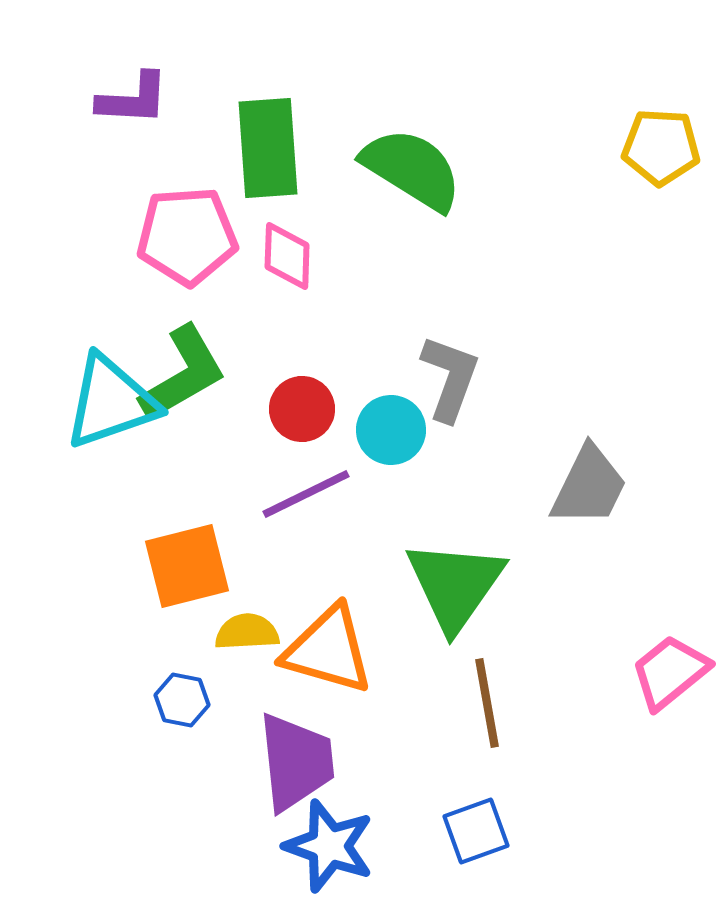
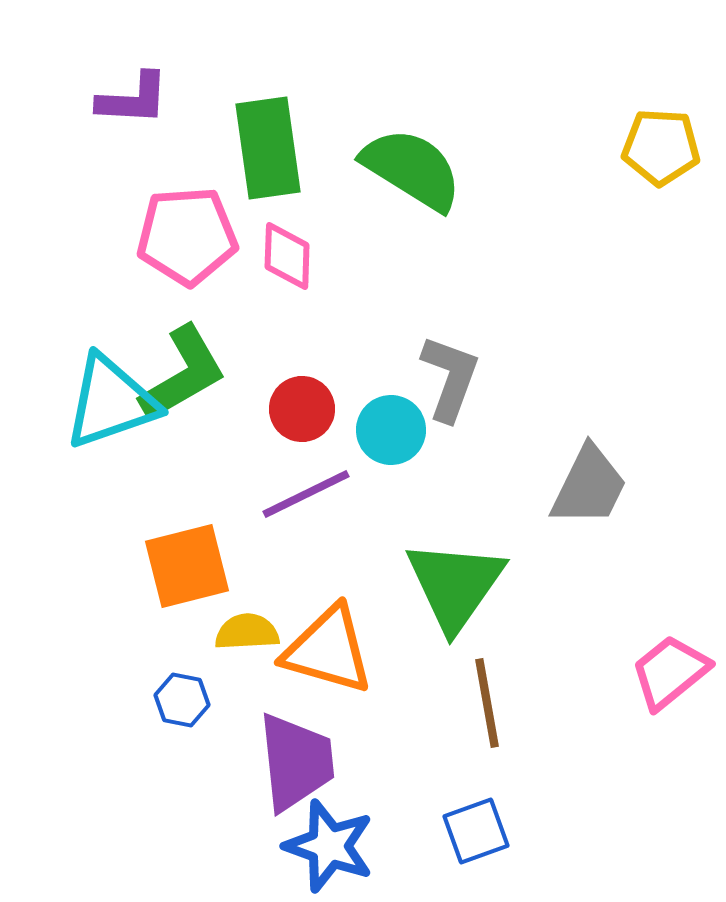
green rectangle: rotated 4 degrees counterclockwise
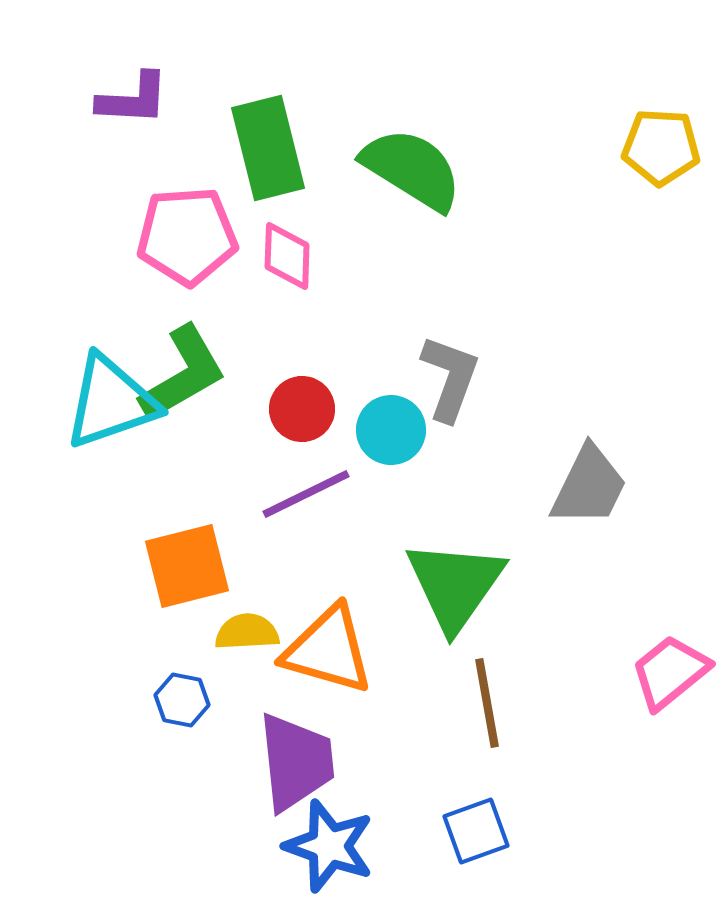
green rectangle: rotated 6 degrees counterclockwise
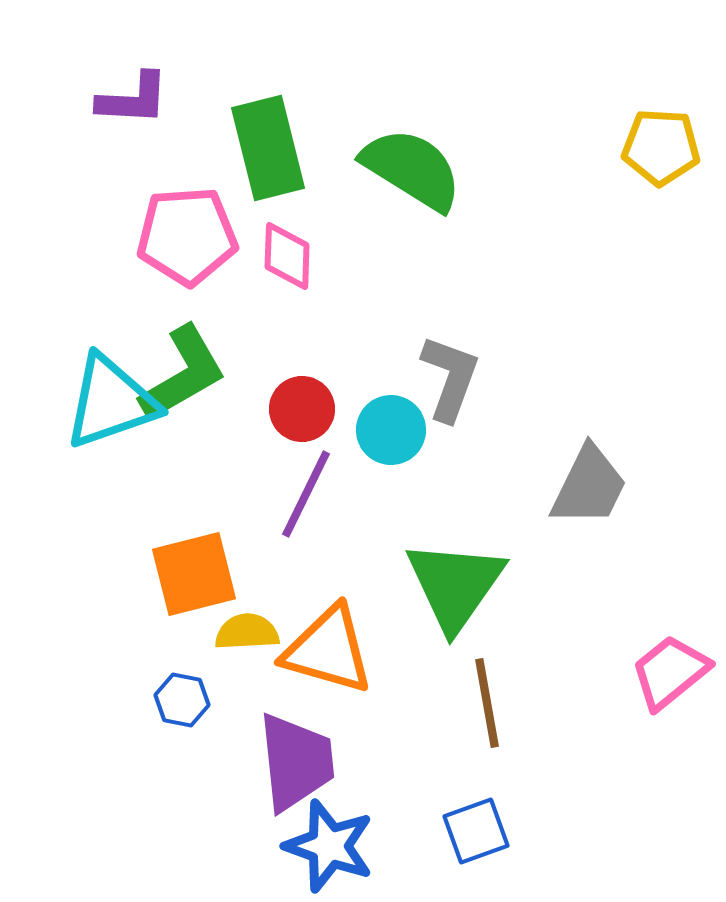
purple line: rotated 38 degrees counterclockwise
orange square: moved 7 px right, 8 px down
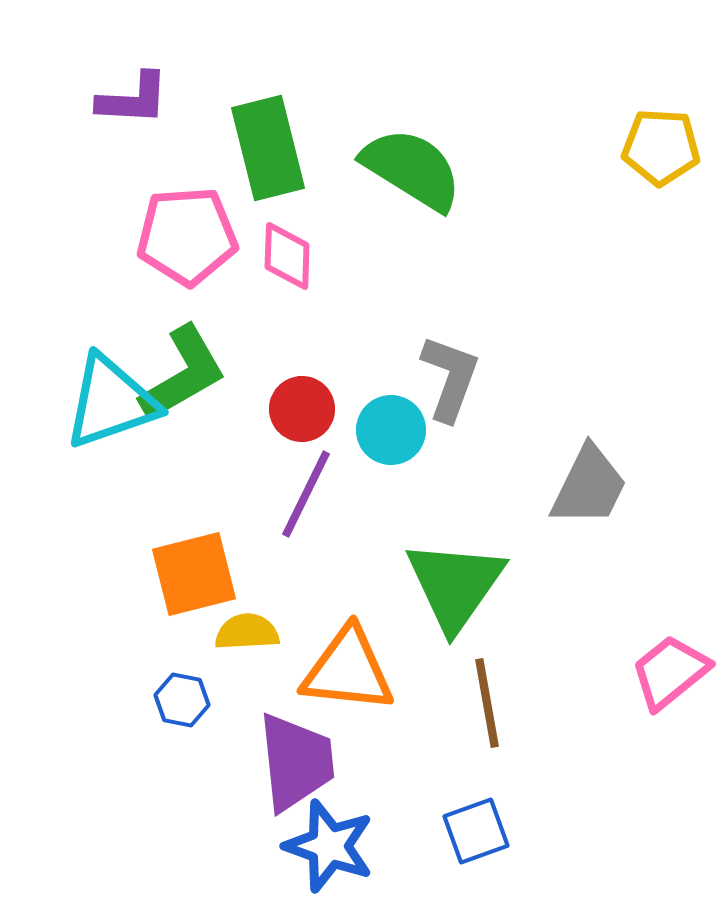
orange triangle: moved 20 px right, 20 px down; rotated 10 degrees counterclockwise
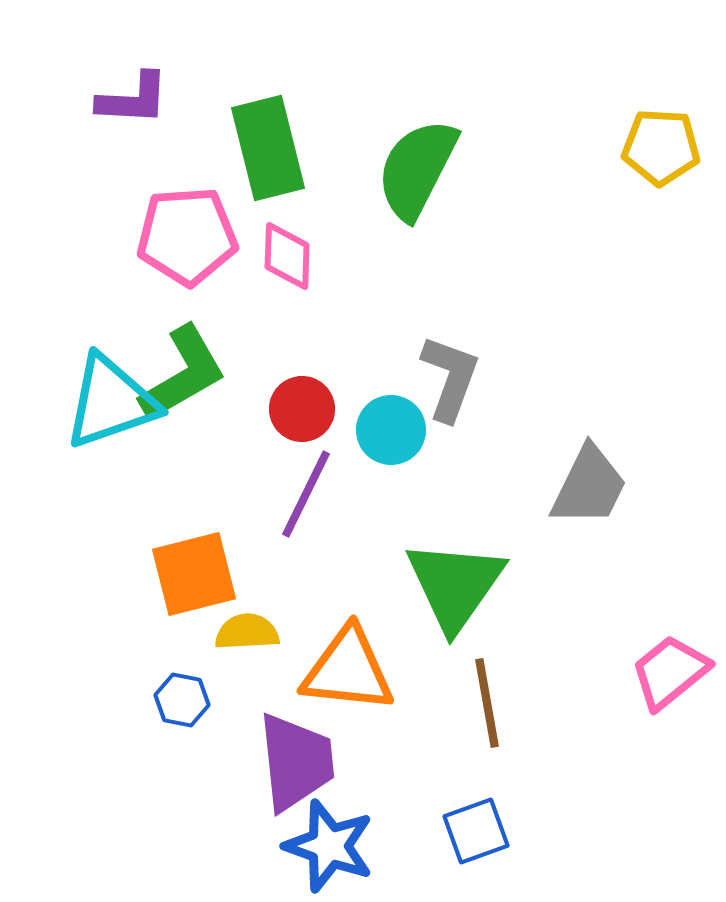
green semicircle: moved 5 px right; rotated 95 degrees counterclockwise
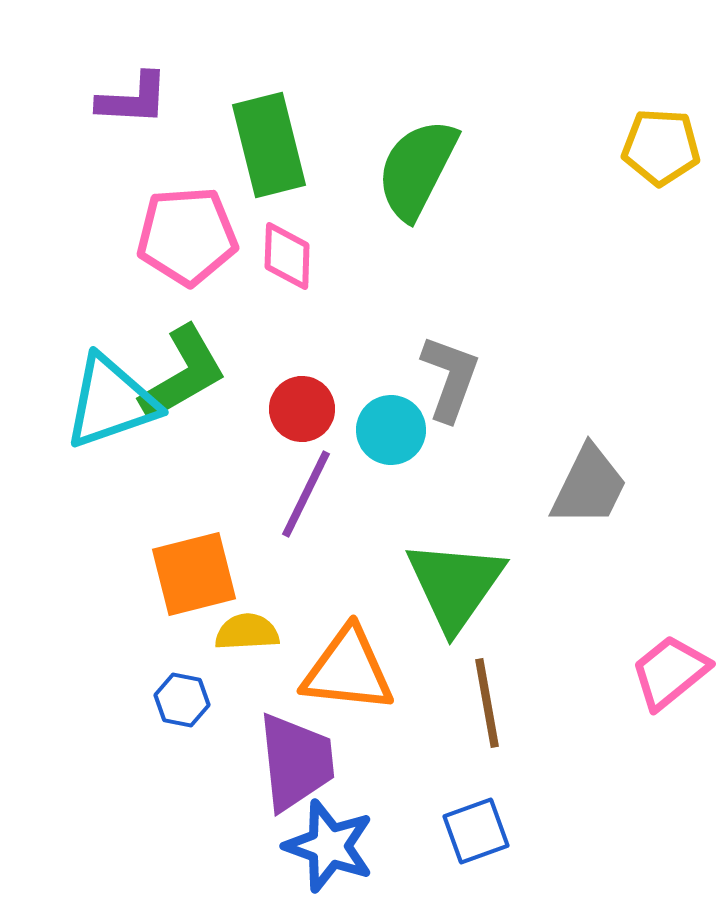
green rectangle: moved 1 px right, 3 px up
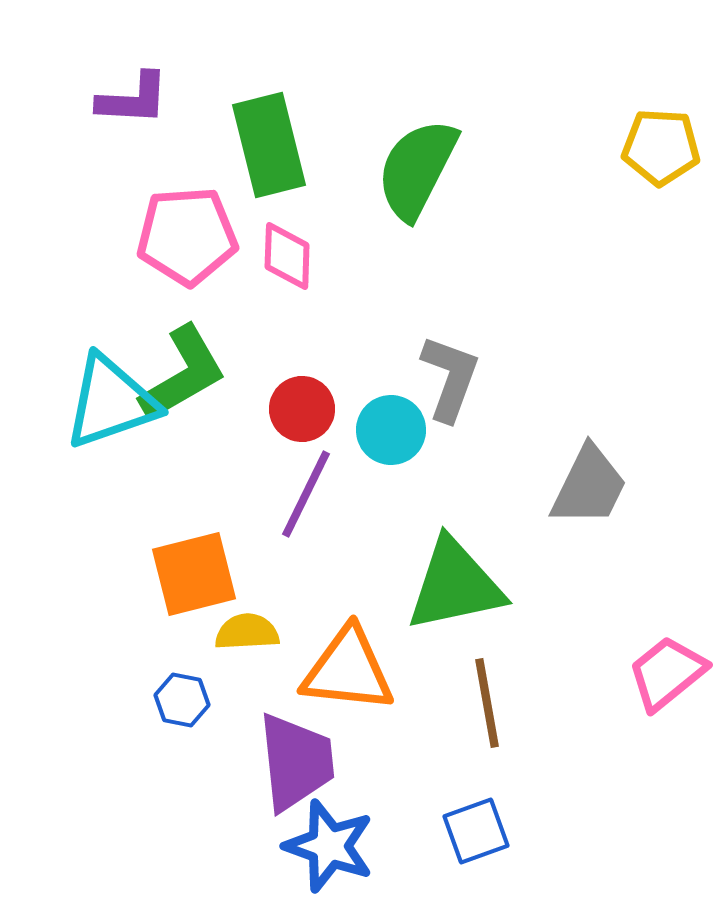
green triangle: rotated 43 degrees clockwise
pink trapezoid: moved 3 px left, 1 px down
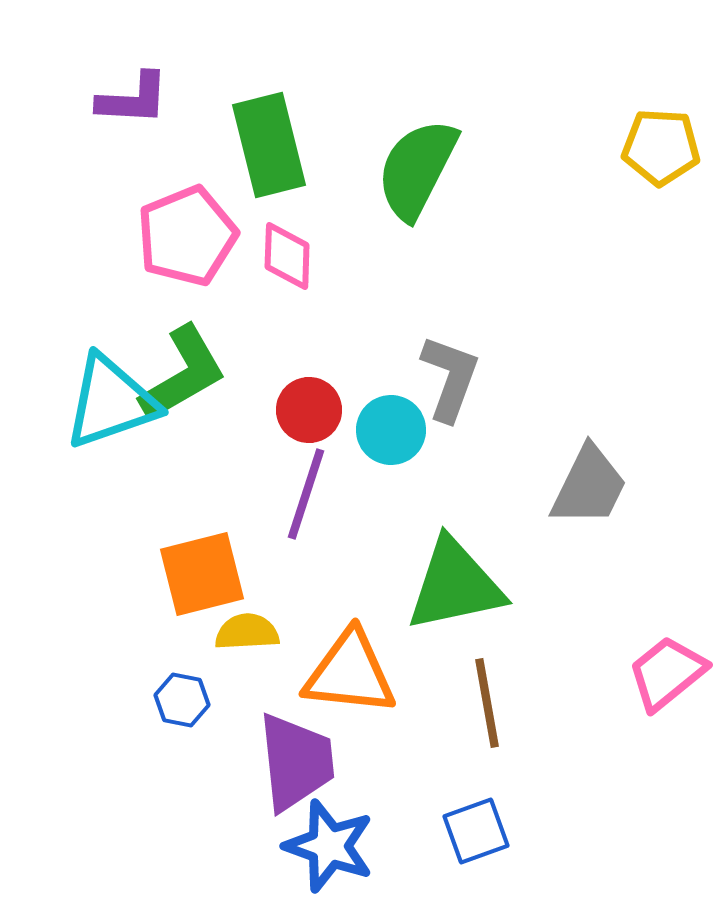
pink pentagon: rotated 18 degrees counterclockwise
red circle: moved 7 px right, 1 px down
purple line: rotated 8 degrees counterclockwise
orange square: moved 8 px right
orange triangle: moved 2 px right, 3 px down
